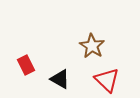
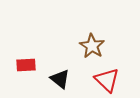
red rectangle: rotated 66 degrees counterclockwise
black triangle: rotated 10 degrees clockwise
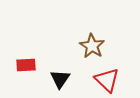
black triangle: rotated 25 degrees clockwise
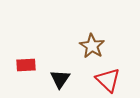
red triangle: moved 1 px right
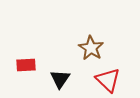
brown star: moved 1 px left, 2 px down
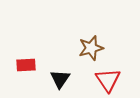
brown star: rotated 25 degrees clockwise
red triangle: rotated 12 degrees clockwise
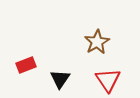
brown star: moved 6 px right, 6 px up; rotated 15 degrees counterclockwise
red rectangle: rotated 18 degrees counterclockwise
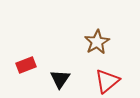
red triangle: moved 1 px left, 1 px down; rotated 24 degrees clockwise
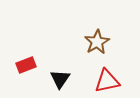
red triangle: rotated 28 degrees clockwise
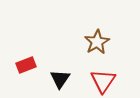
red triangle: moved 4 px left; rotated 44 degrees counterclockwise
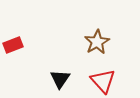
red rectangle: moved 13 px left, 20 px up
red triangle: rotated 16 degrees counterclockwise
